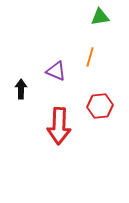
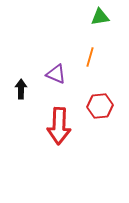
purple triangle: moved 3 px down
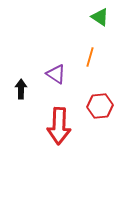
green triangle: rotated 42 degrees clockwise
purple triangle: rotated 10 degrees clockwise
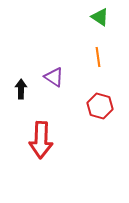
orange line: moved 8 px right; rotated 24 degrees counterclockwise
purple triangle: moved 2 px left, 3 px down
red hexagon: rotated 20 degrees clockwise
red arrow: moved 18 px left, 14 px down
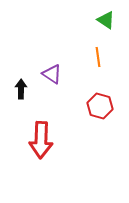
green triangle: moved 6 px right, 3 px down
purple triangle: moved 2 px left, 3 px up
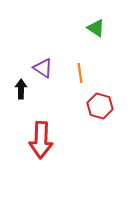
green triangle: moved 10 px left, 8 px down
orange line: moved 18 px left, 16 px down
purple triangle: moved 9 px left, 6 px up
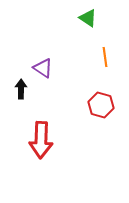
green triangle: moved 8 px left, 10 px up
orange line: moved 25 px right, 16 px up
red hexagon: moved 1 px right, 1 px up
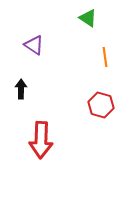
purple triangle: moved 9 px left, 23 px up
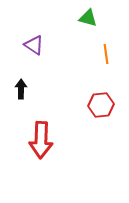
green triangle: rotated 18 degrees counterclockwise
orange line: moved 1 px right, 3 px up
red hexagon: rotated 20 degrees counterclockwise
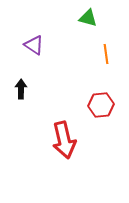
red arrow: moved 23 px right; rotated 15 degrees counterclockwise
